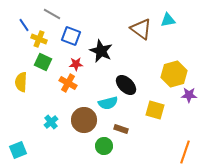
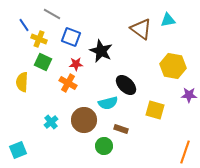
blue square: moved 1 px down
yellow hexagon: moved 1 px left, 8 px up; rotated 25 degrees clockwise
yellow semicircle: moved 1 px right
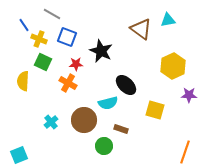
blue square: moved 4 px left
yellow hexagon: rotated 25 degrees clockwise
yellow semicircle: moved 1 px right, 1 px up
cyan square: moved 1 px right, 5 px down
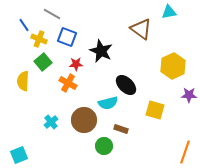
cyan triangle: moved 1 px right, 8 px up
green square: rotated 24 degrees clockwise
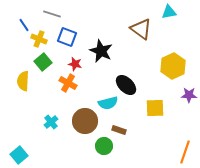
gray line: rotated 12 degrees counterclockwise
red star: moved 1 px left; rotated 16 degrees clockwise
yellow square: moved 2 px up; rotated 18 degrees counterclockwise
brown circle: moved 1 px right, 1 px down
brown rectangle: moved 2 px left, 1 px down
cyan square: rotated 18 degrees counterclockwise
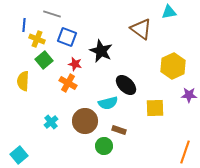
blue line: rotated 40 degrees clockwise
yellow cross: moved 2 px left
green square: moved 1 px right, 2 px up
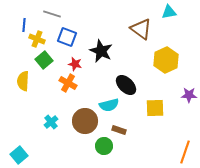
yellow hexagon: moved 7 px left, 6 px up
cyan semicircle: moved 1 px right, 2 px down
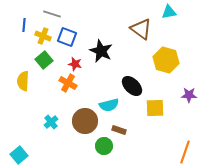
yellow cross: moved 6 px right, 3 px up
yellow hexagon: rotated 20 degrees counterclockwise
black ellipse: moved 6 px right, 1 px down
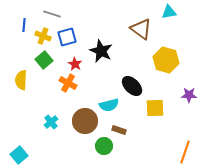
blue square: rotated 36 degrees counterclockwise
red star: rotated 16 degrees clockwise
yellow semicircle: moved 2 px left, 1 px up
